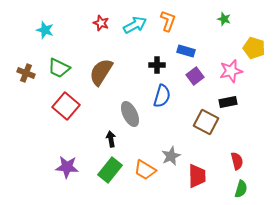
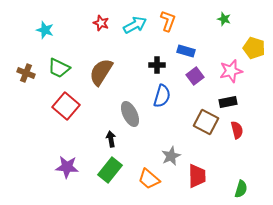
red semicircle: moved 31 px up
orange trapezoid: moved 4 px right, 9 px down; rotated 10 degrees clockwise
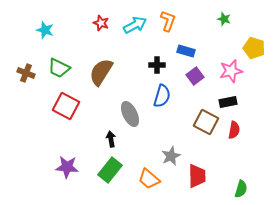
red square: rotated 12 degrees counterclockwise
red semicircle: moved 3 px left; rotated 24 degrees clockwise
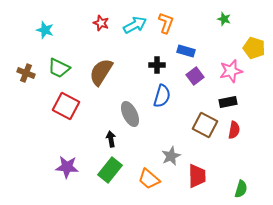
orange L-shape: moved 2 px left, 2 px down
brown square: moved 1 px left, 3 px down
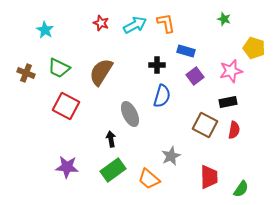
orange L-shape: rotated 30 degrees counterclockwise
cyan star: rotated 12 degrees clockwise
green rectangle: moved 3 px right; rotated 15 degrees clockwise
red trapezoid: moved 12 px right, 1 px down
green semicircle: rotated 18 degrees clockwise
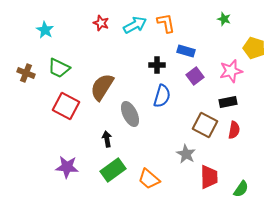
brown semicircle: moved 1 px right, 15 px down
black arrow: moved 4 px left
gray star: moved 15 px right, 2 px up; rotated 18 degrees counterclockwise
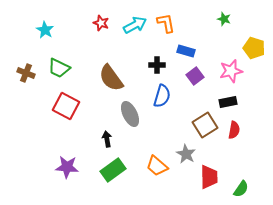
brown semicircle: moved 9 px right, 9 px up; rotated 68 degrees counterclockwise
brown square: rotated 30 degrees clockwise
orange trapezoid: moved 8 px right, 13 px up
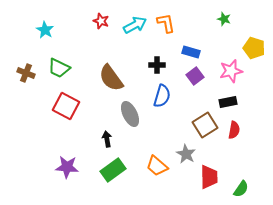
red star: moved 2 px up
blue rectangle: moved 5 px right, 1 px down
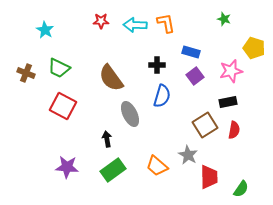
red star: rotated 21 degrees counterclockwise
cyan arrow: rotated 150 degrees counterclockwise
red square: moved 3 px left
gray star: moved 2 px right, 1 px down
